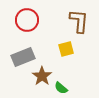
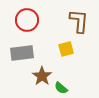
gray rectangle: moved 1 px left, 4 px up; rotated 15 degrees clockwise
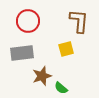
red circle: moved 1 px right, 1 px down
brown star: rotated 18 degrees clockwise
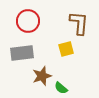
brown L-shape: moved 2 px down
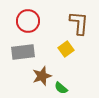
yellow square: rotated 21 degrees counterclockwise
gray rectangle: moved 1 px right, 1 px up
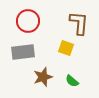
yellow square: moved 1 px up; rotated 35 degrees counterclockwise
brown star: moved 1 px right, 1 px down
green semicircle: moved 11 px right, 7 px up
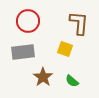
yellow square: moved 1 px left, 1 px down
brown star: rotated 18 degrees counterclockwise
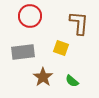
red circle: moved 2 px right, 5 px up
yellow square: moved 4 px left, 1 px up
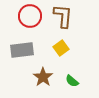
brown L-shape: moved 16 px left, 7 px up
yellow square: rotated 35 degrees clockwise
gray rectangle: moved 1 px left, 2 px up
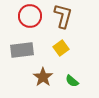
brown L-shape: rotated 10 degrees clockwise
